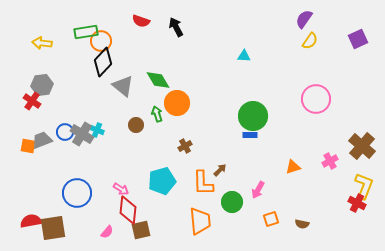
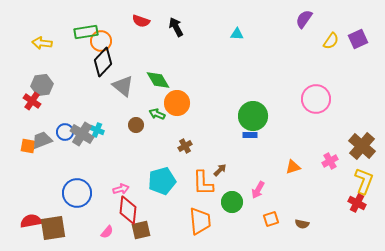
yellow semicircle at (310, 41): moved 21 px right
cyan triangle at (244, 56): moved 7 px left, 22 px up
green arrow at (157, 114): rotated 49 degrees counterclockwise
yellow L-shape at (364, 186): moved 5 px up
pink arrow at (121, 189): rotated 49 degrees counterclockwise
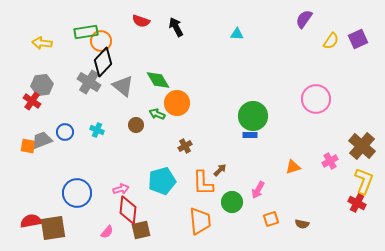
gray cross at (82, 134): moved 7 px right, 52 px up
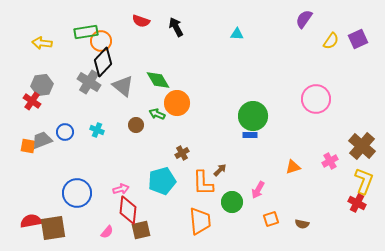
brown cross at (185, 146): moved 3 px left, 7 px down
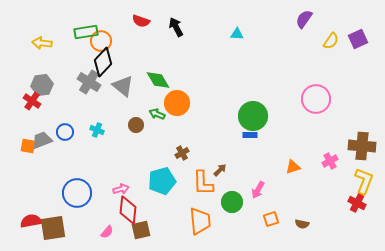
brown cross at (362, 146): rotated 36 degrees counterclockwise
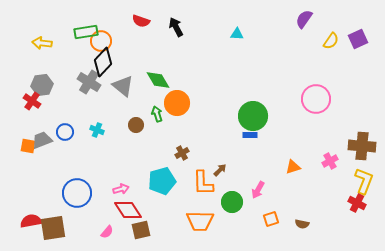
green arrow at (157, 114): rotated 49 degrees clockwise
red diamond at (128, 210): rotated 40 degrees counterclockwise
orange trapezoid at (200, 221): rotated 96 degrees clockwise
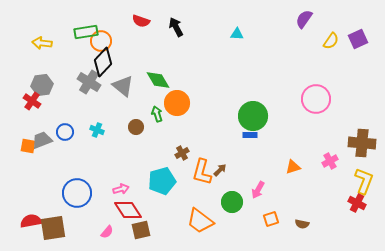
brown circle at (136, 125): moved 2 px down
brown cross at (362, 146): moved 3 px up
orange L-shape at (203, 183): moved 1 px left, 11 px up; rotated 16 degrees clockwise
orange trapezoid at (200, 221): rotated 36 degrees clockwise
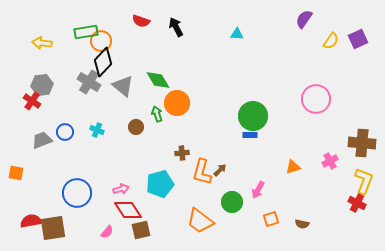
orange square at (28, 146): moved 12 px left, 27 px down
brown cross at (182, 153): rotated 24 degrees clockwise
cyan pentagon at (162, 181): moved 2 px left, 3 px down
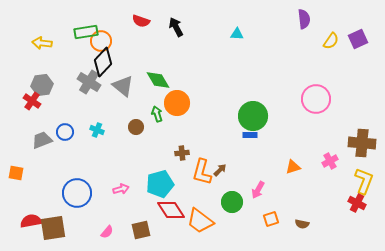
purple semicircle at (304, 19): rotated 138 degrees clockwise
red diamond at (128, 210): moved 43 px right
